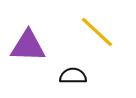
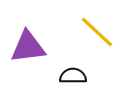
purple triangle: moved 1 px down; rotated 9 degrees counterclockwise
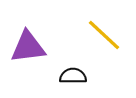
yellow line: moved 7 px right, 3 px down
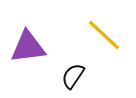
black semicircle: rotated 56 degrees counterclockwise
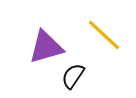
purple triangle: moved 18 px right; rotated 9 degrees counterclockwise
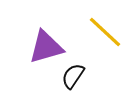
yellow line: moved 1 px right, 3 px up
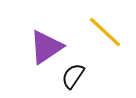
purple triangle: rotated 18 degrees counterclockwise
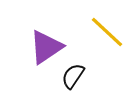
yellow line: moved 2 px right
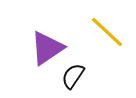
purple triangle: moved 1 px right, 1 px down
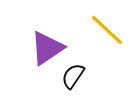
yellow line: moved 2 px up
